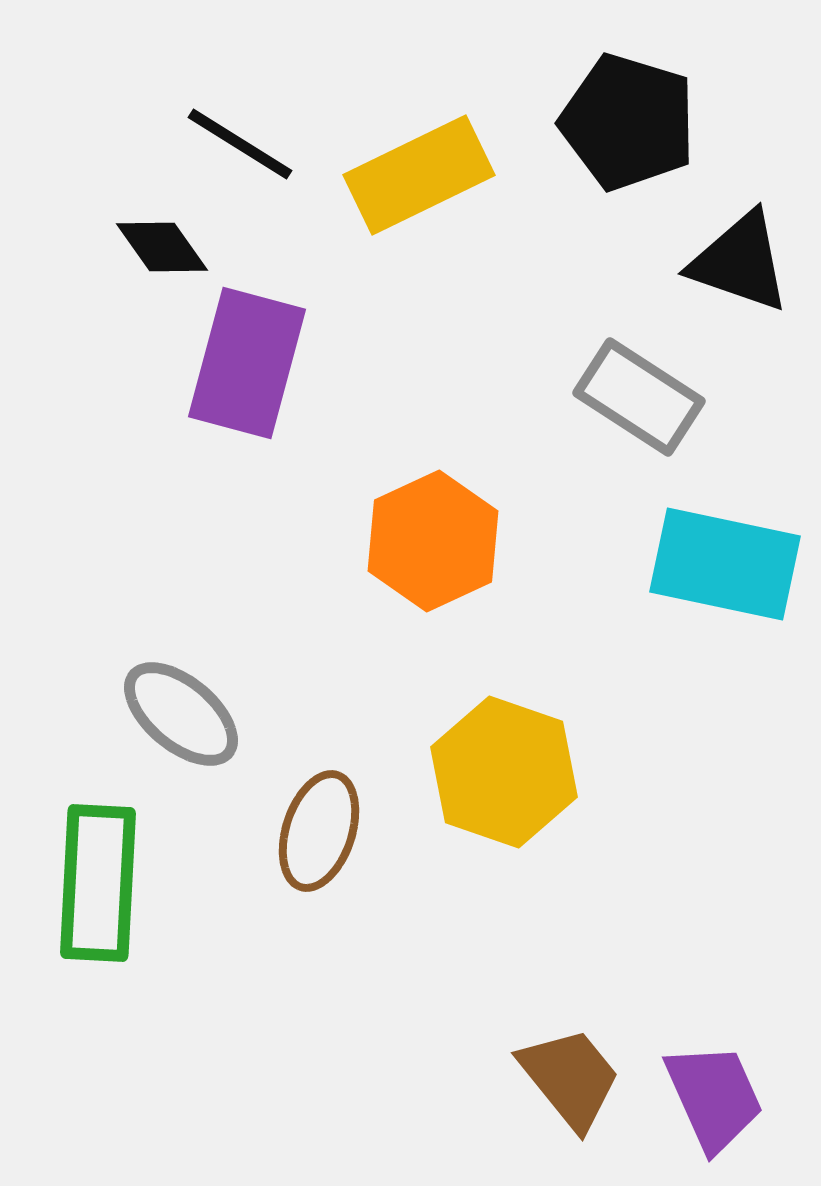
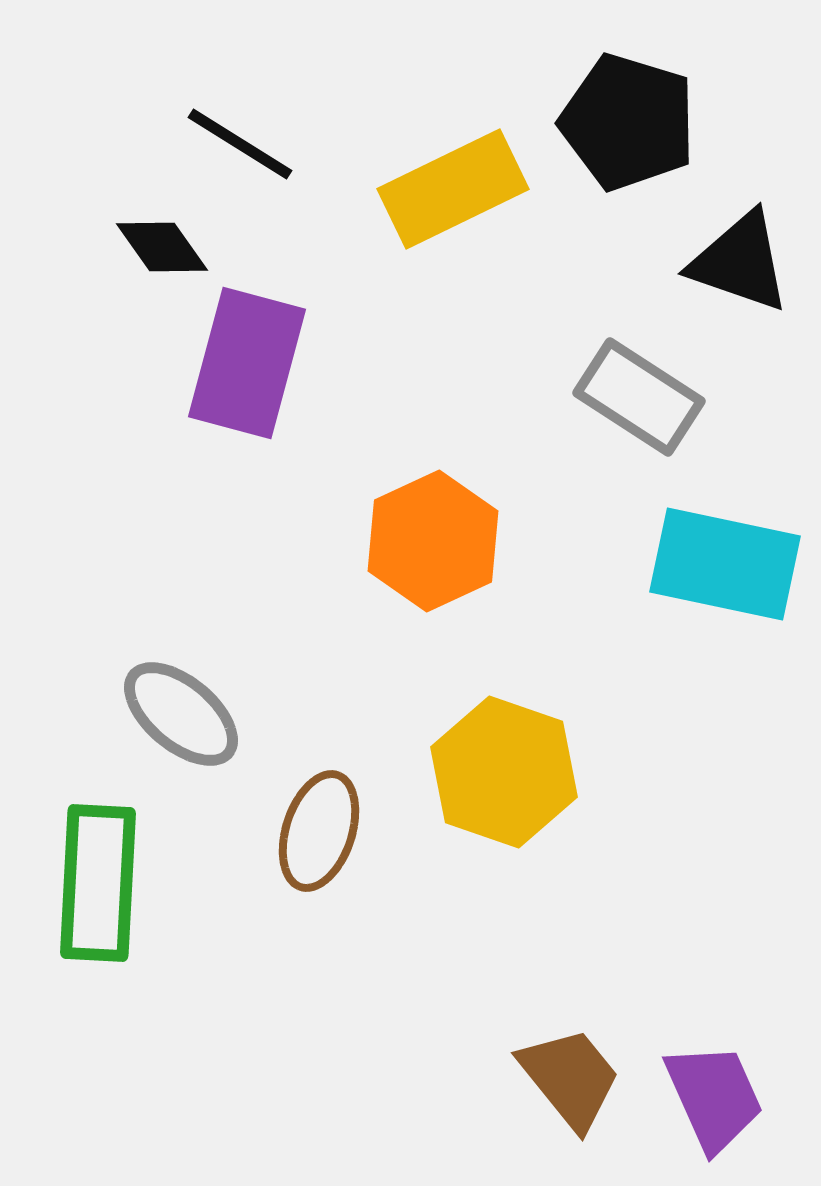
yellow rectangle: moved 34 px right, 14 px down
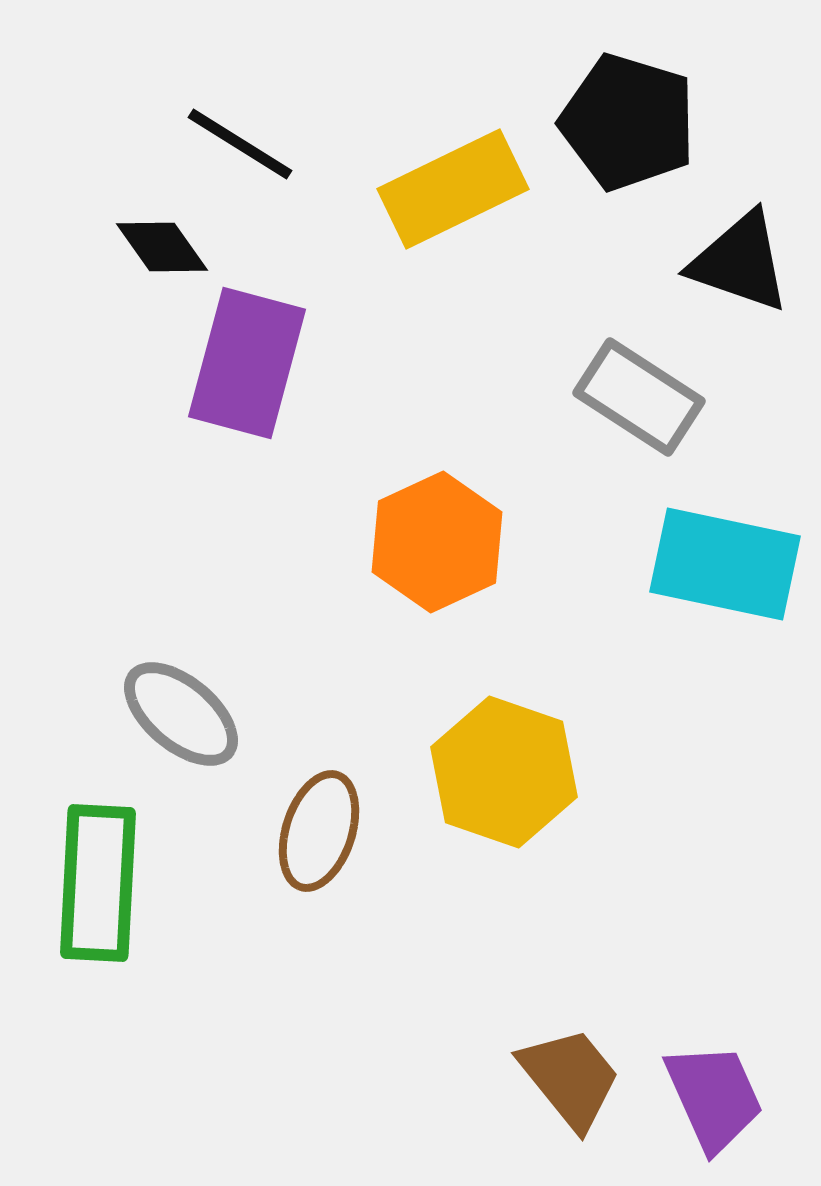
orange hexagon: moved 4 px right, 1 px down
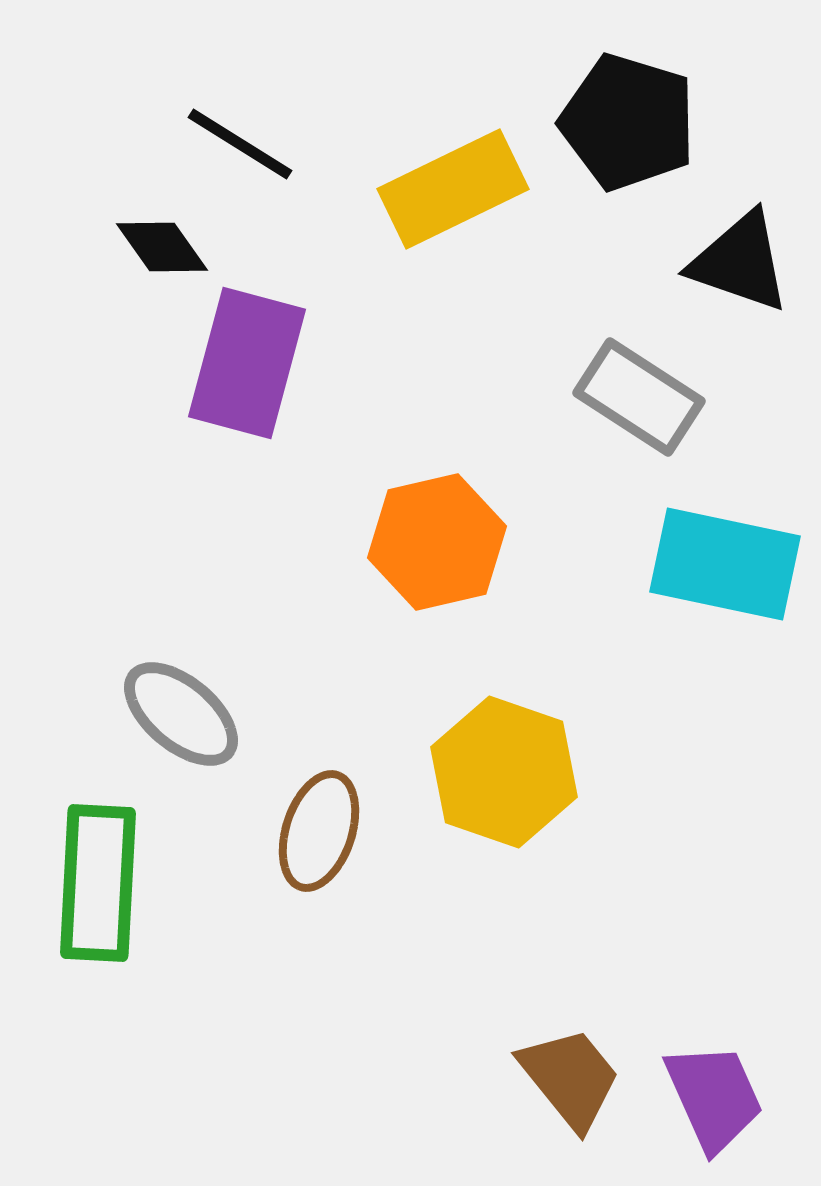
orange hexagon: rotated 12 degrees clockwise
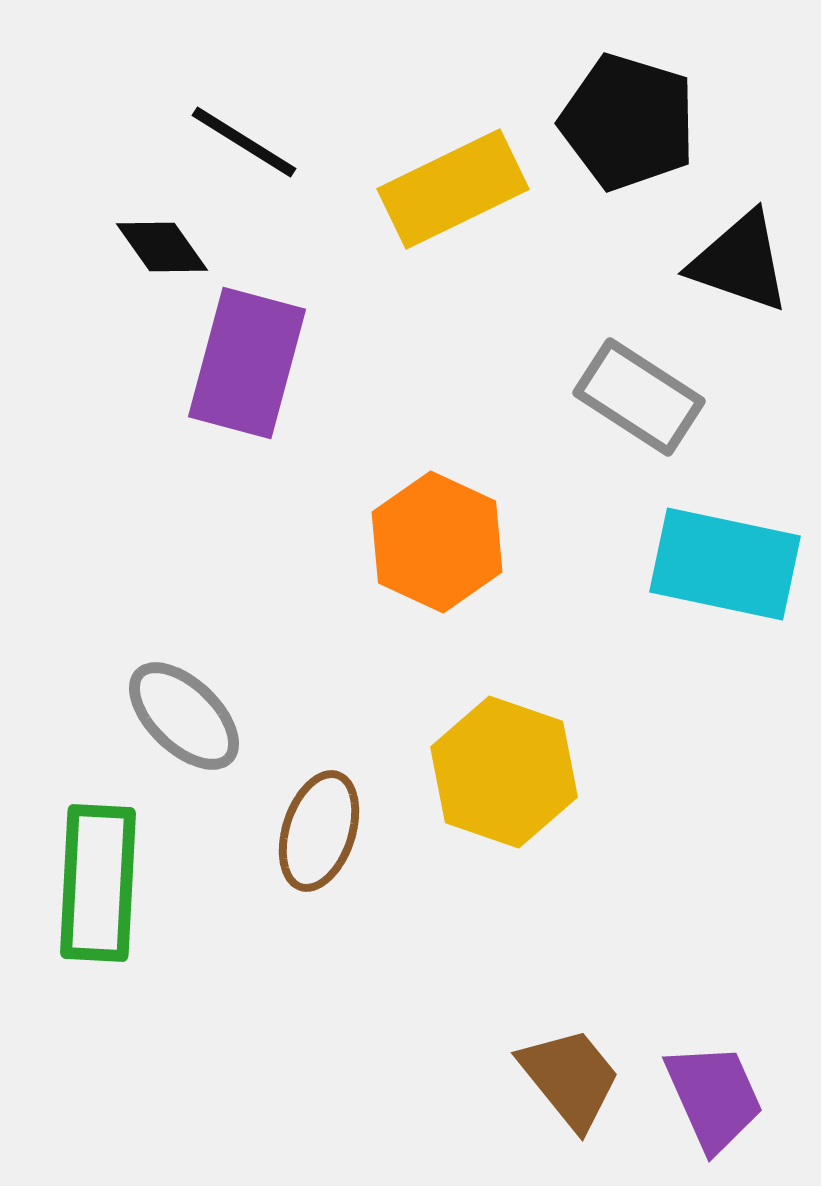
black line: moved 4 px right, 2 px up
orange hexagon: rotated 22 degrees counterclockwise
gray ellipse: moved 3 px right, 2 px down; rotated 4 degrees clockwise
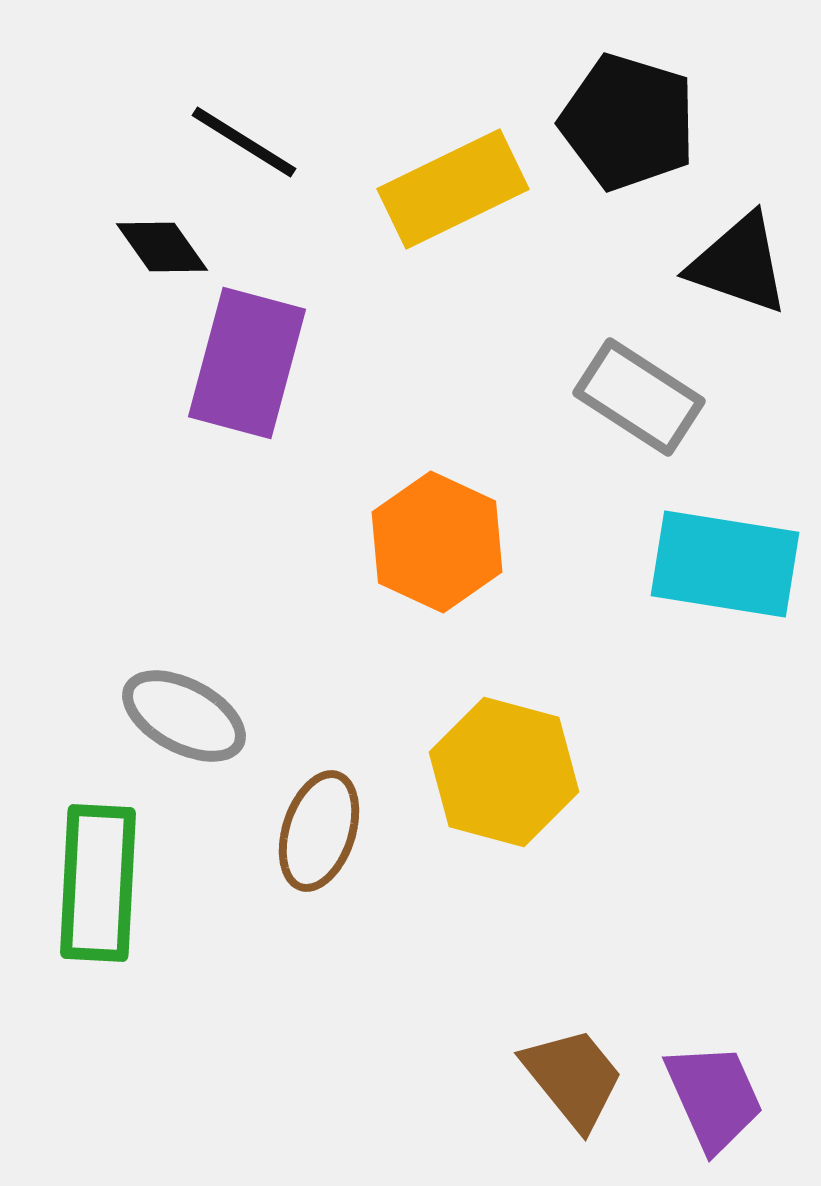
black triangle: moved 1 px left, 2 px down
cyan rectangle: rotated 3 degrees counterclockwise
gray ellipse: rotated 16 degrees counterclockwise
yellow hexagon: rotated 4 degrees counterclockwise
brown trapezoid: moved 3 px right
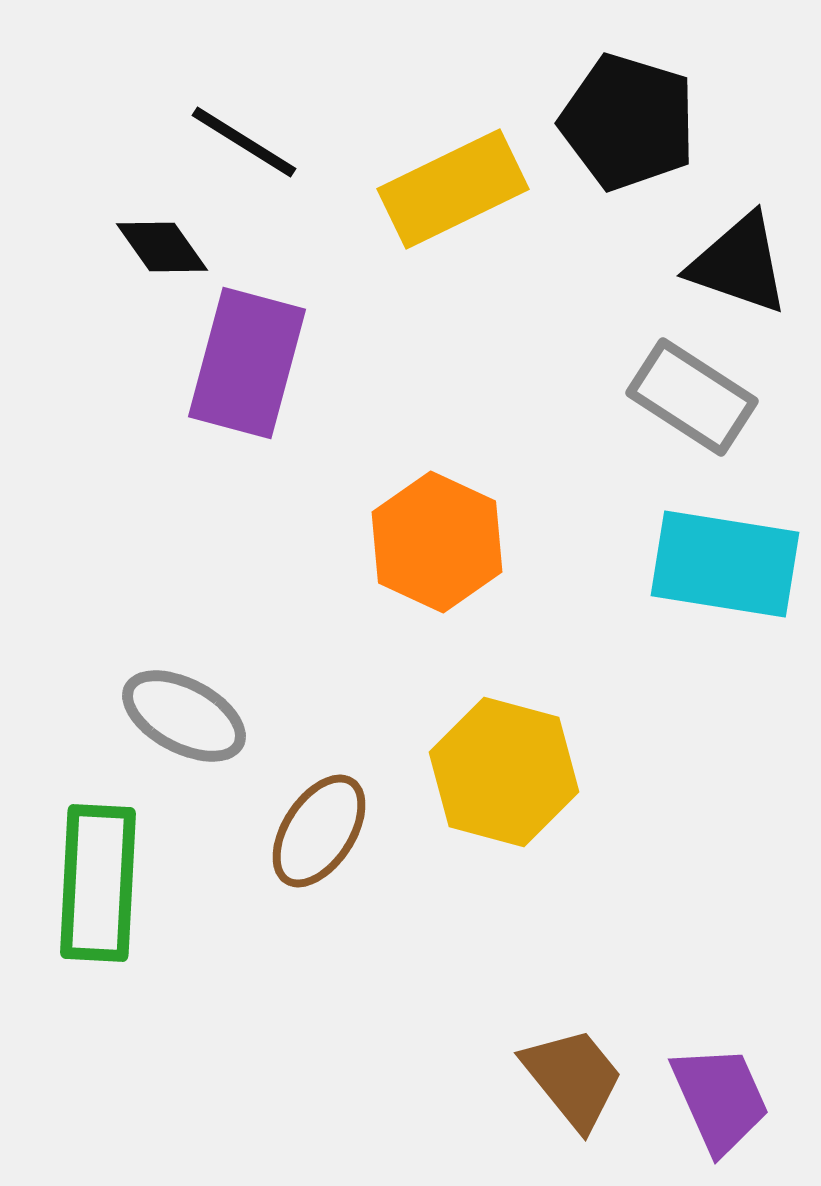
gray rectangle: moved 53 px right
brown ellipse: rotated 15 degrees clockwise
purple trapezoid: moved 6 px right, 2 px down
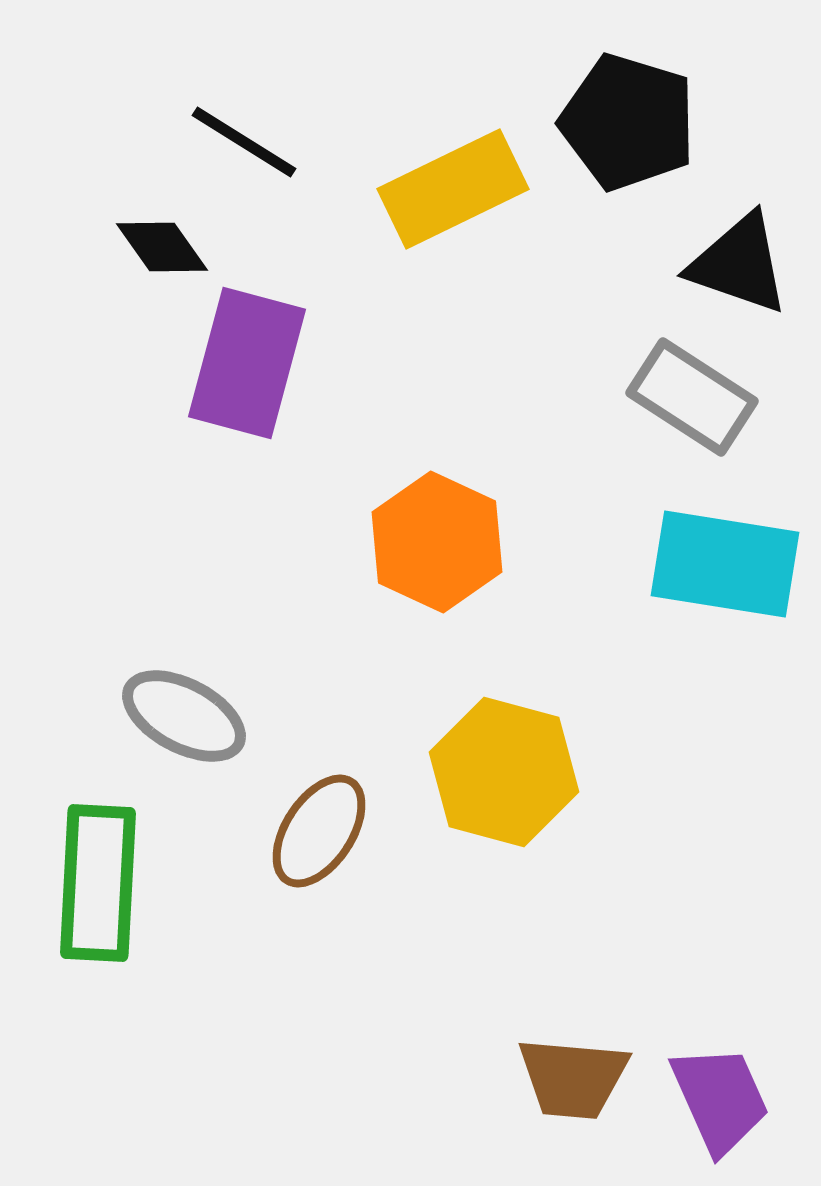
brown trapezoid: rotated 134 degrees clockwise
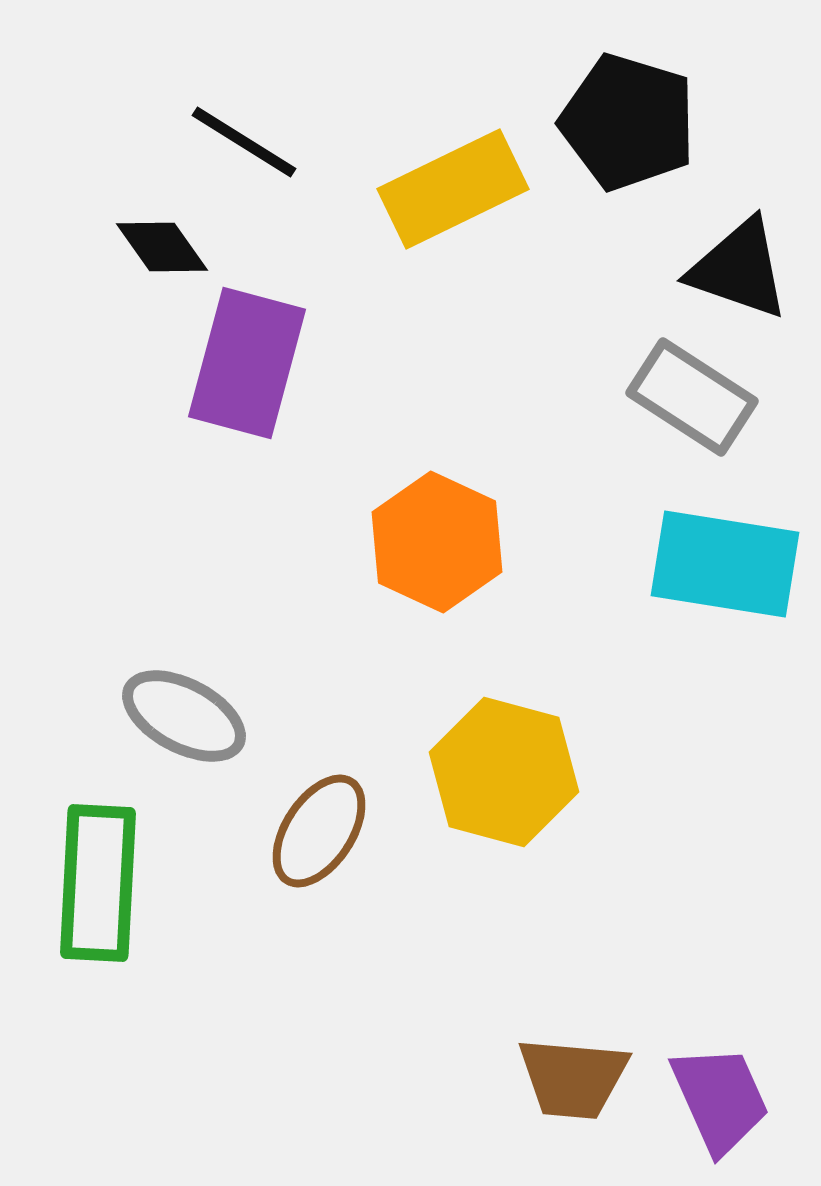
black triangle: moved 5 px down
